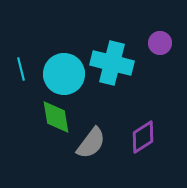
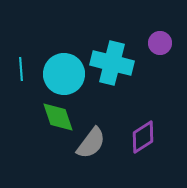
cyan line: rotated 10 degrees clockwise
green diamond: moved 2 px right; rotated 9 degrees counterclockwise
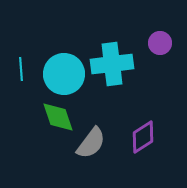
cyan cross: moved 1 px down; rotated 21 degrees counterclockwise
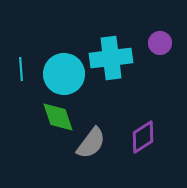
cyan cross: moved 1 px left, 6 px up
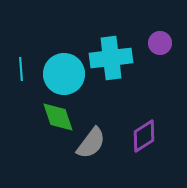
purple diamond: moved 1 px right, 1 px up
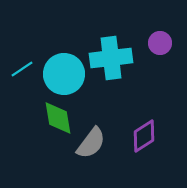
cyan line: moved 1 px right; rotated 60 degrees clockwise
green diamond: moved 1 px down; rotated 9 degrees clockwise
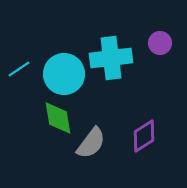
cyan line: moved 3 px left
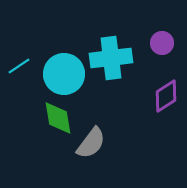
purple circle: moved 2 px right
cyan line: moved 3 px up
purple diamond: moved 22 px right, 40 px up
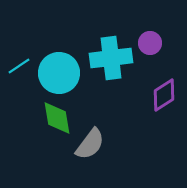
purple circle: moved 12 px left
cyan circle: moved 5 px left, 1 px up
purple diamond: moved 2 px left, 1 px up
green diamond: moved 1 px left
gray semicircle: moved 1 px left, 1 px down
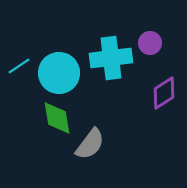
purple diamond: moved 2 px up
